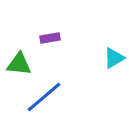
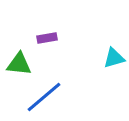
purple rectangle: moved 3 px left
cyan triangle: rotated 15 degrees clockwise
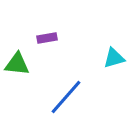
green triangle: moved 2 px left
blue line: moved 22 px right; rotated 9 degrees counterclockwise
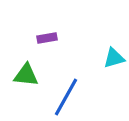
green triangle: moved 9 px right, 11 px down
blue line: rotated 12 degrees counterclockwise
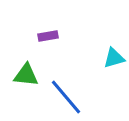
purple rectangle: moved 1 px right, 2 px up
blue line: rotated 69 degrees counterclockwise
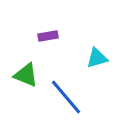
cyan triangle: moved 17 px left
green triangle: rotated 16 degrees clockwise
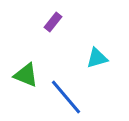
purple rectangle: moved 5 px right, 14 px up; rotated 42 degrees counterclockwise
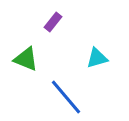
green triangle: moved 16 px up
